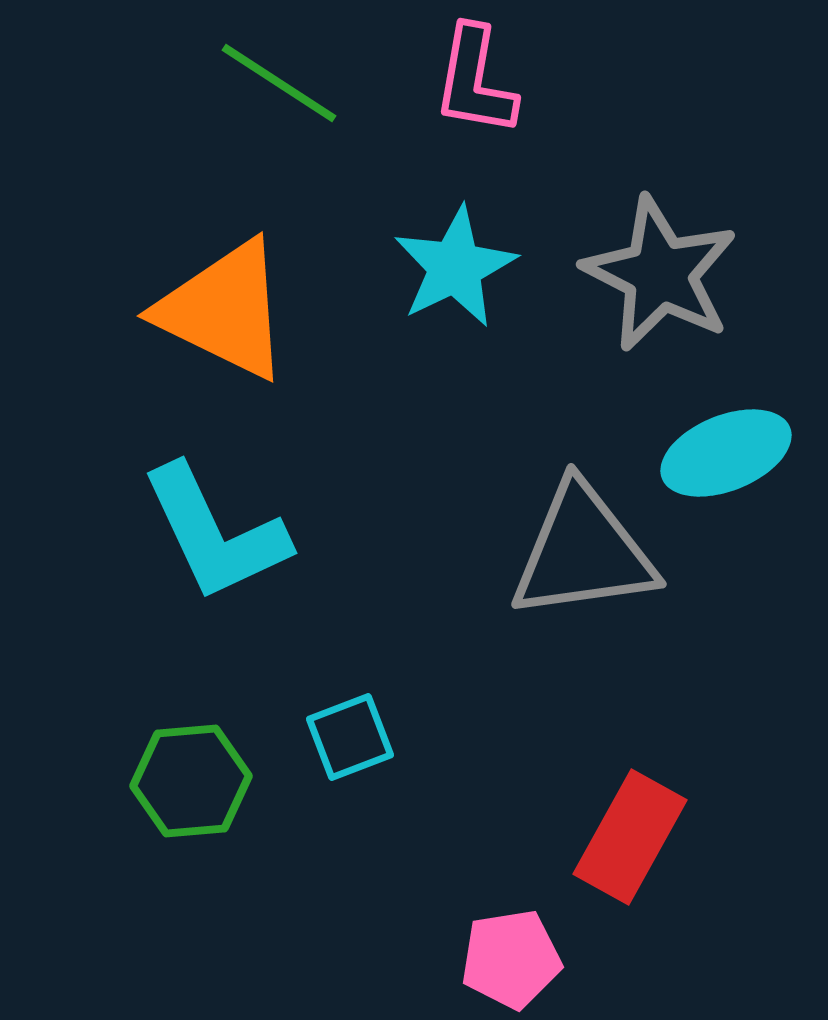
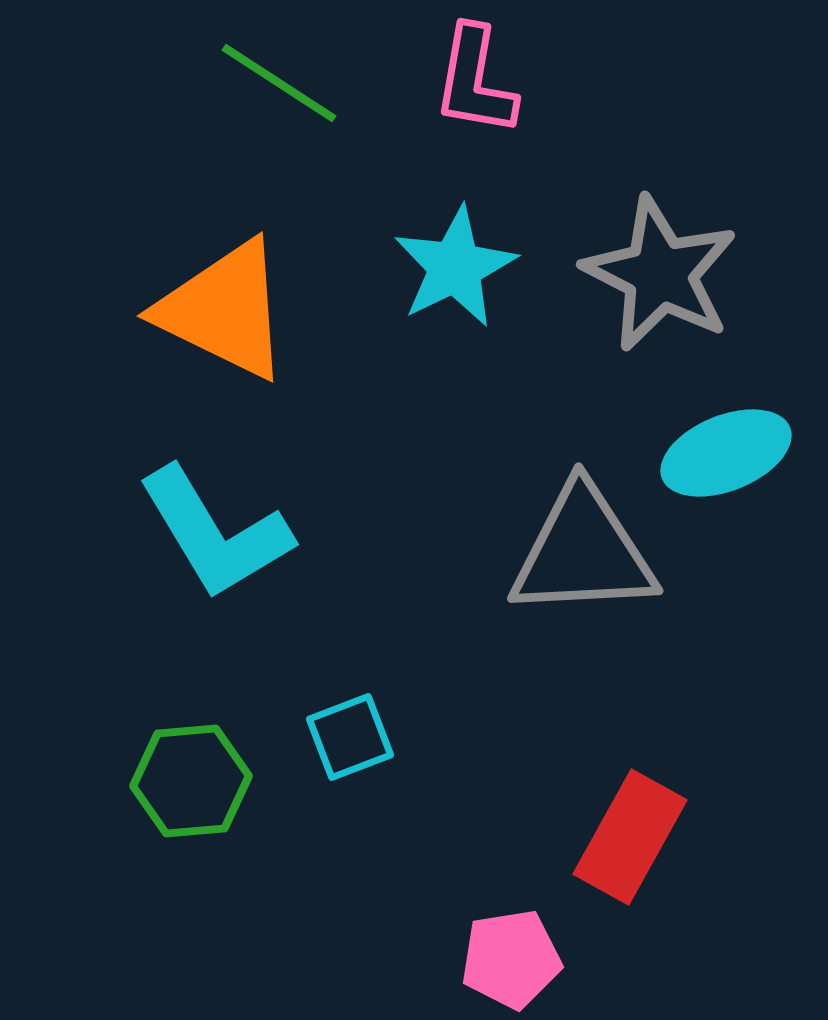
cyan L-shape: rotated 6 degrees counterclockwise
gray triangle: rotated 5 degrees clockwise
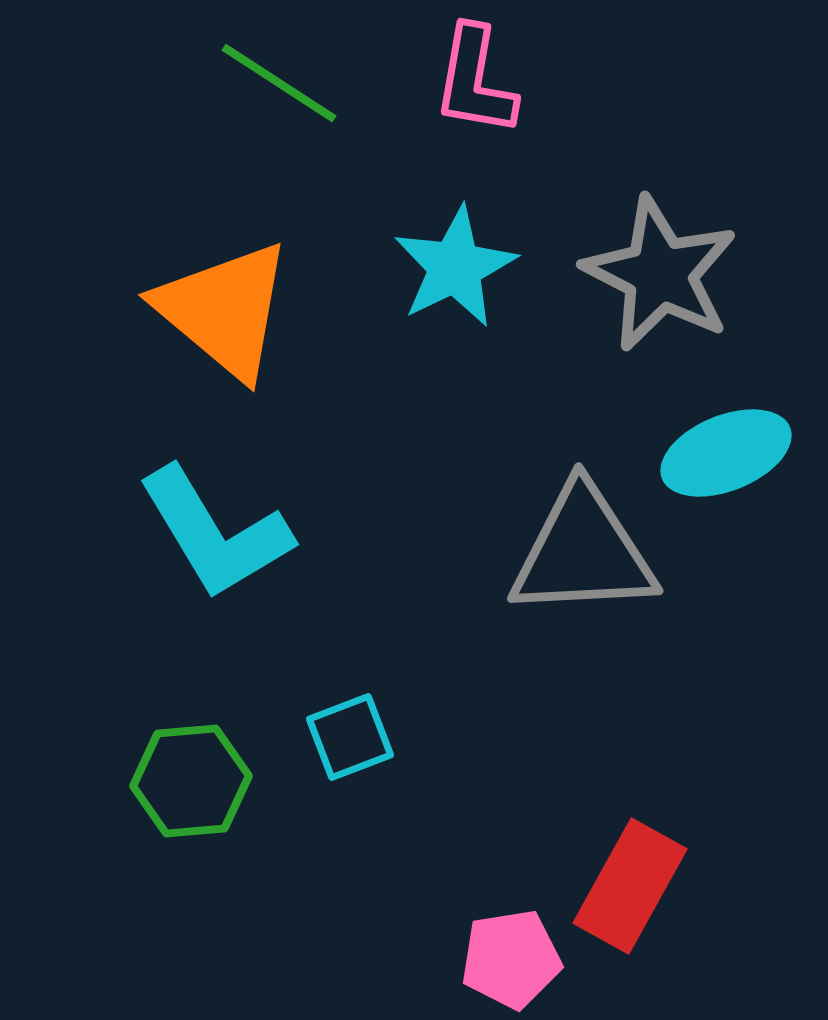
orange triangle: rotated 14 degrees clockwise
red rectangle: moved 49 px down
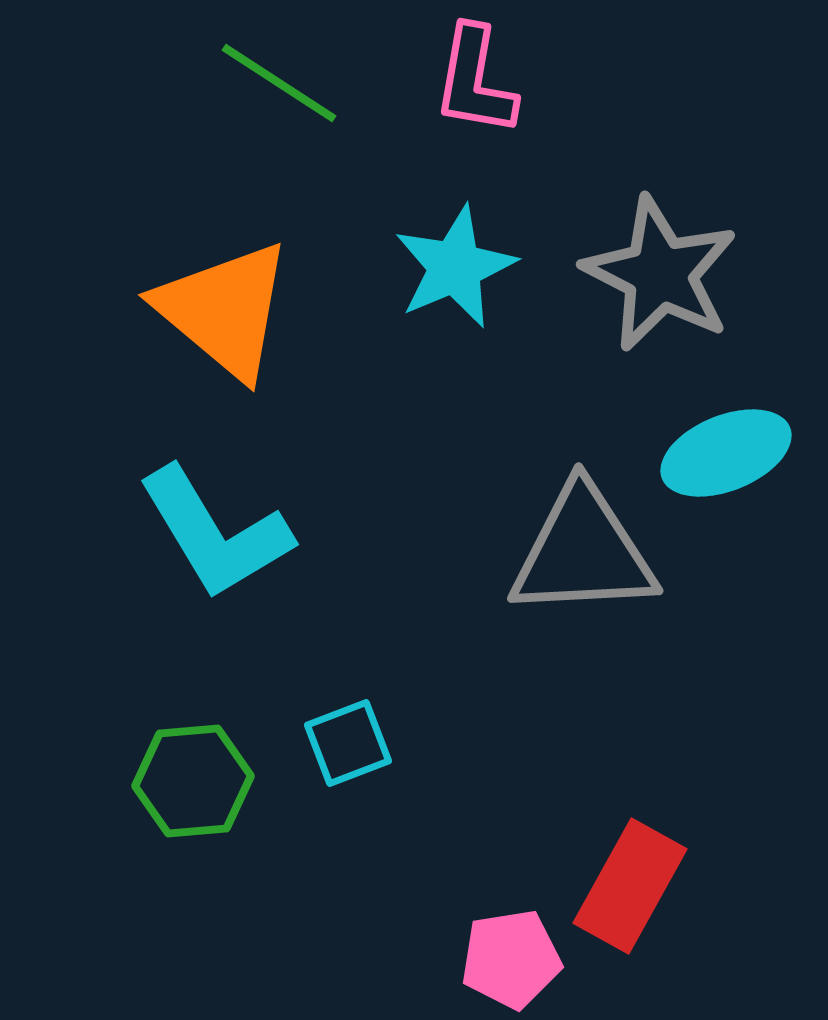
cyan star: rotated 3 degrees clockwise
cyan square: moved 2 px left, 6 px down
green hexagon: moved 2 px right
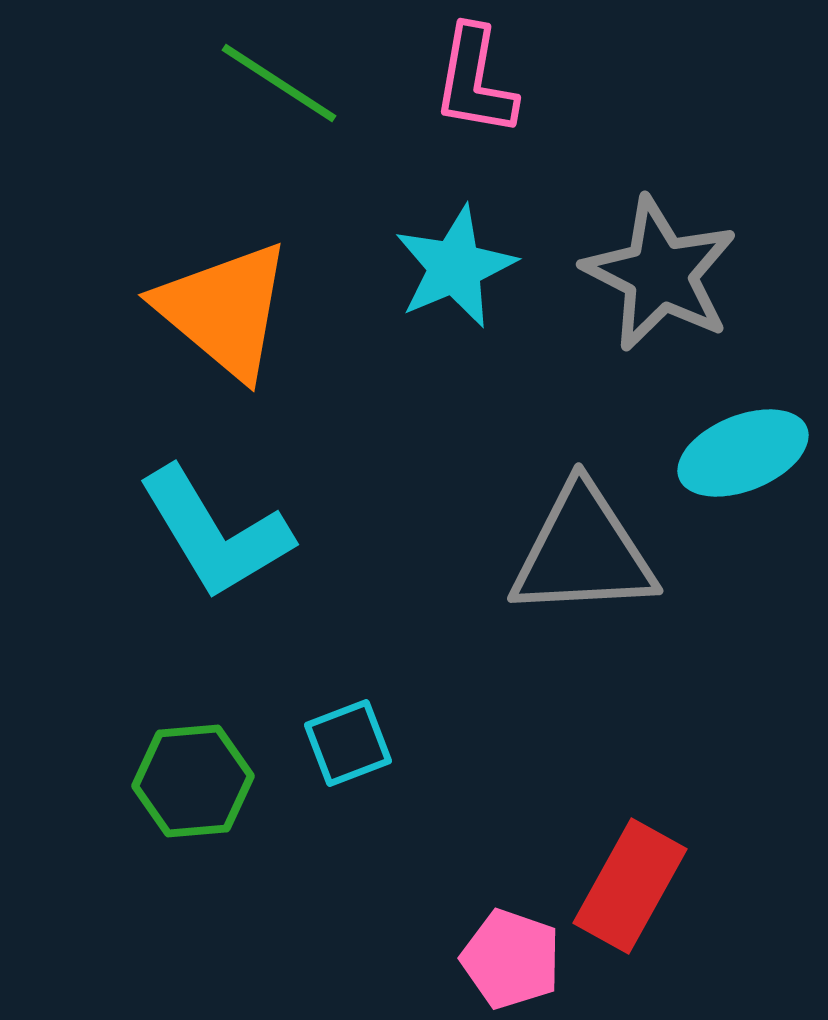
cyan ellipse: moved 17 px right
pink pentagon: rotated 28 degrees clockwise
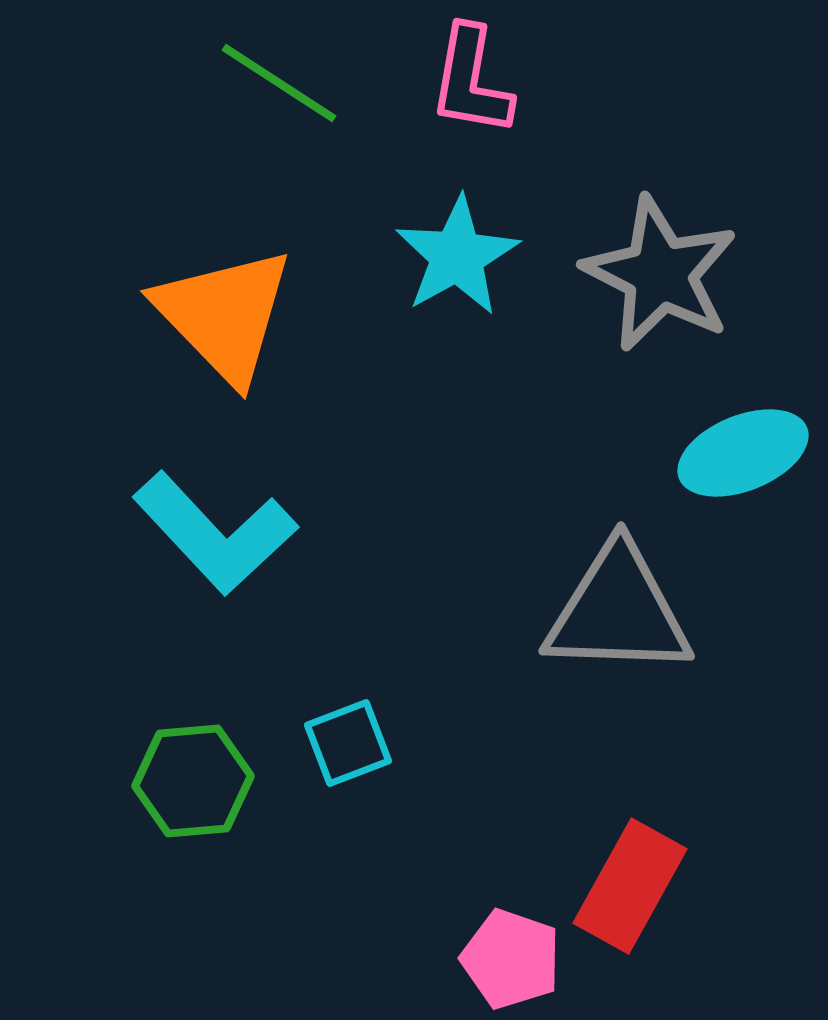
pink L-shape: moved 4 px left
cyan star: moved 2 px right, 11 px up; rotated 6 degrees counterclockwise
orange triangle: moved 5 px down; rotated 6 degrees clockwise
cyan L-shape: rotated 12 degrees counterclockwise
gray triangle: moved 35 px right, 59 px down; rotated 5 degrees clockwise
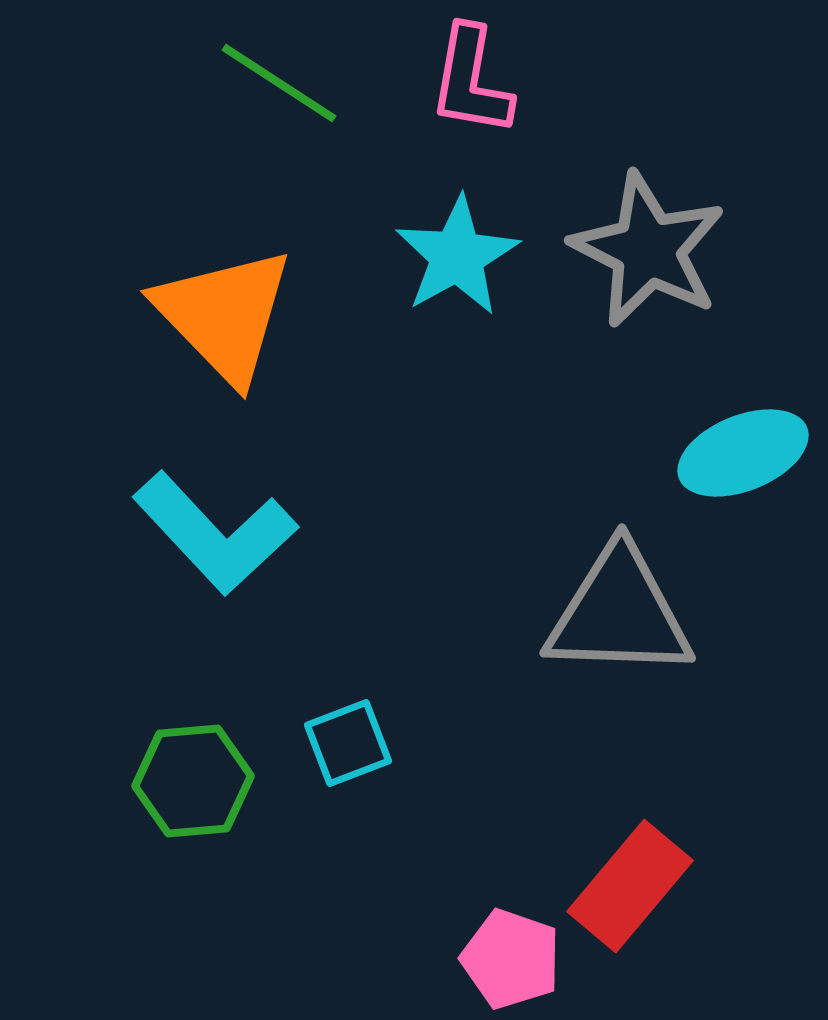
gray star: moved 12 px left, 24 px up
gray triangle: moved 1 px right, 2 px down
red rectangle: rotated 11 degrees clockwise
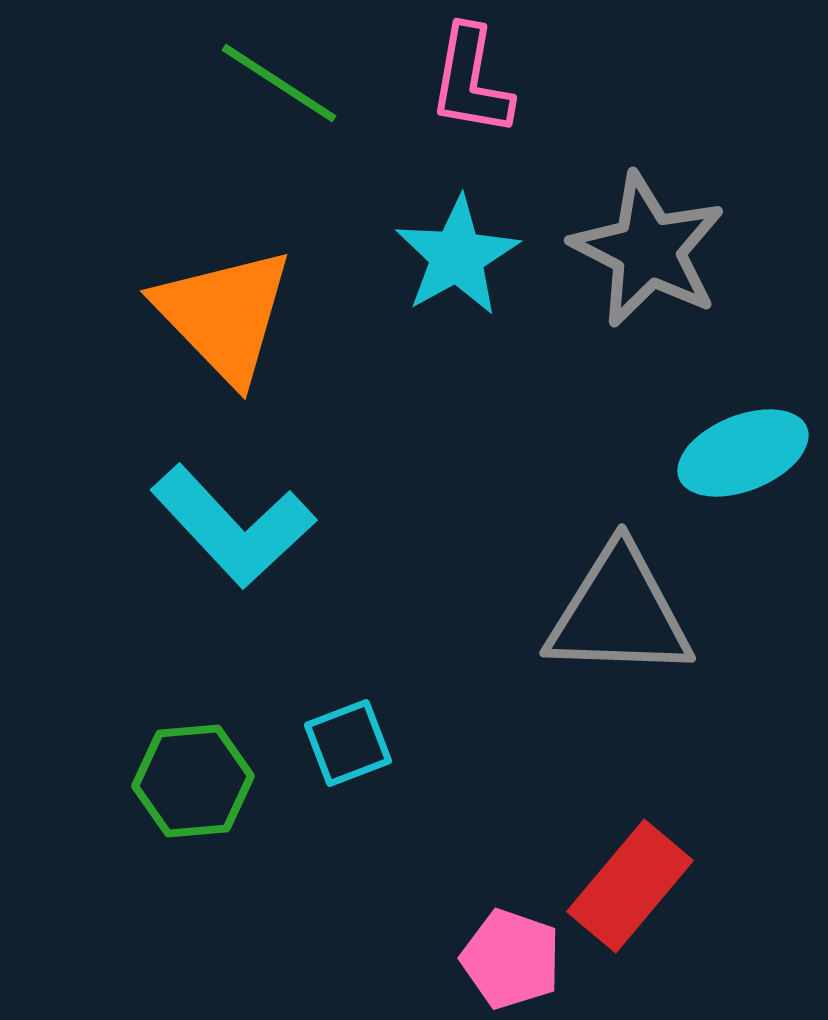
cyan L-shape: moved 18 px right, 7 px up
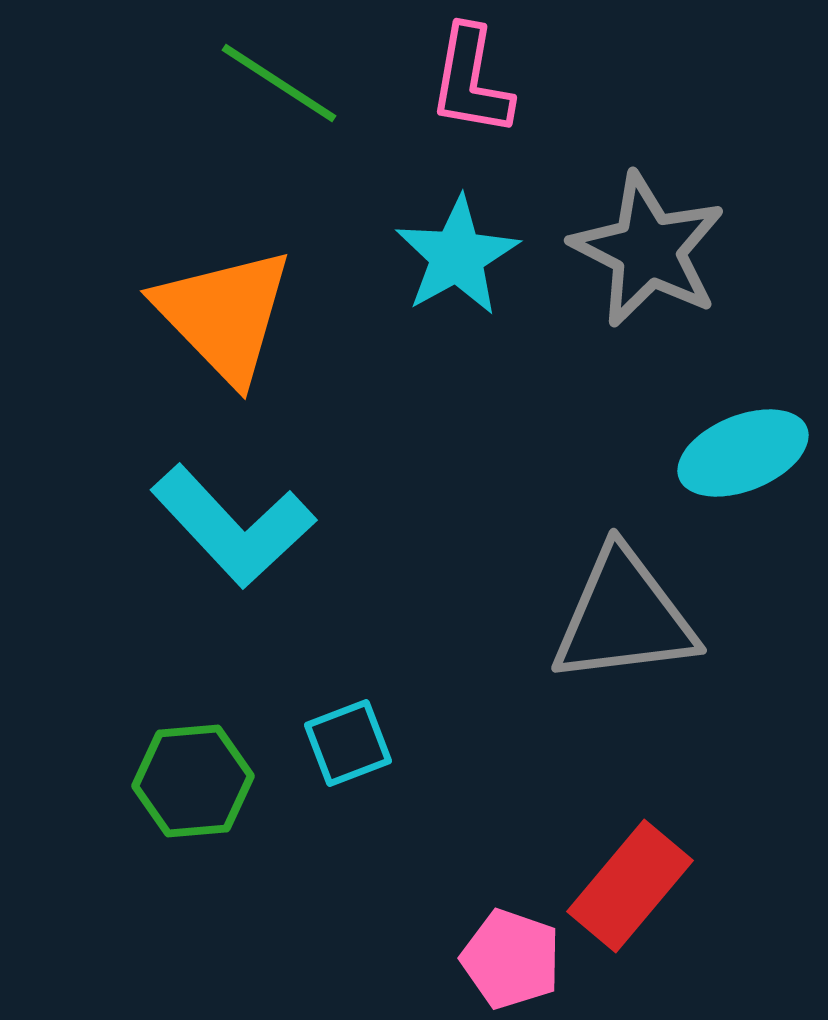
gray triangle: moved 5 px right, 4 px down; rotated 9 degrees counterclockwise
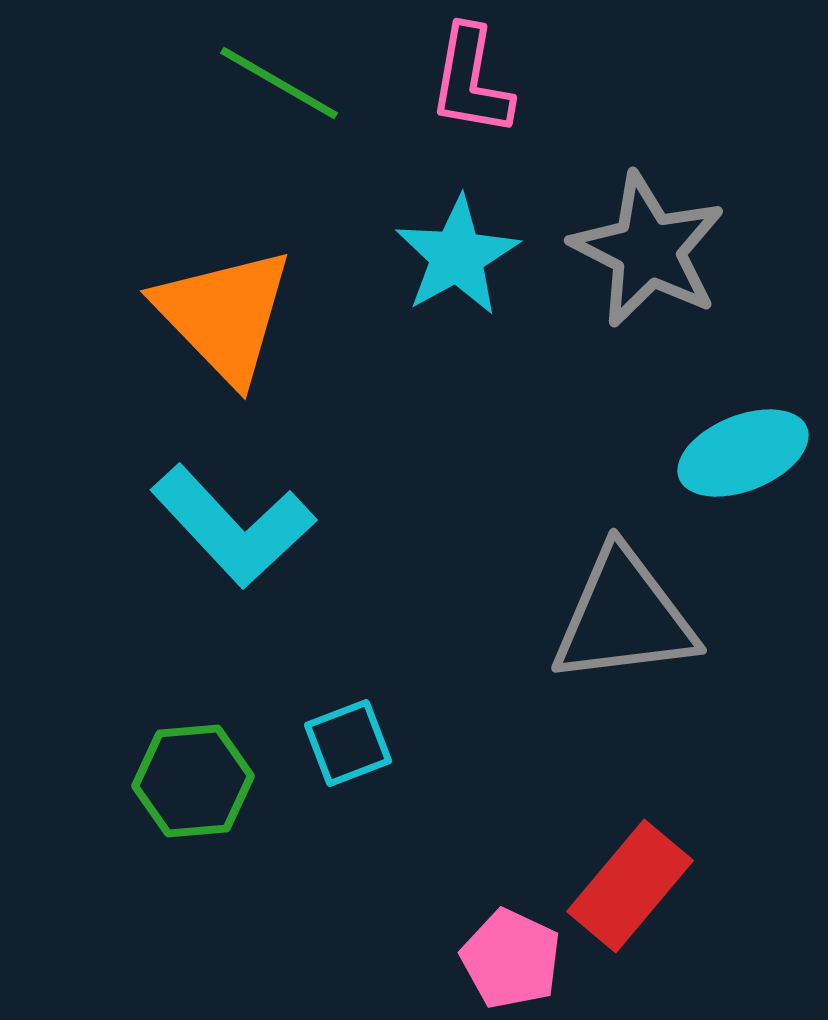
green line: rotated 3 degrees counterclockwise
pink pentagon: rotated 6 degrees clockwise
